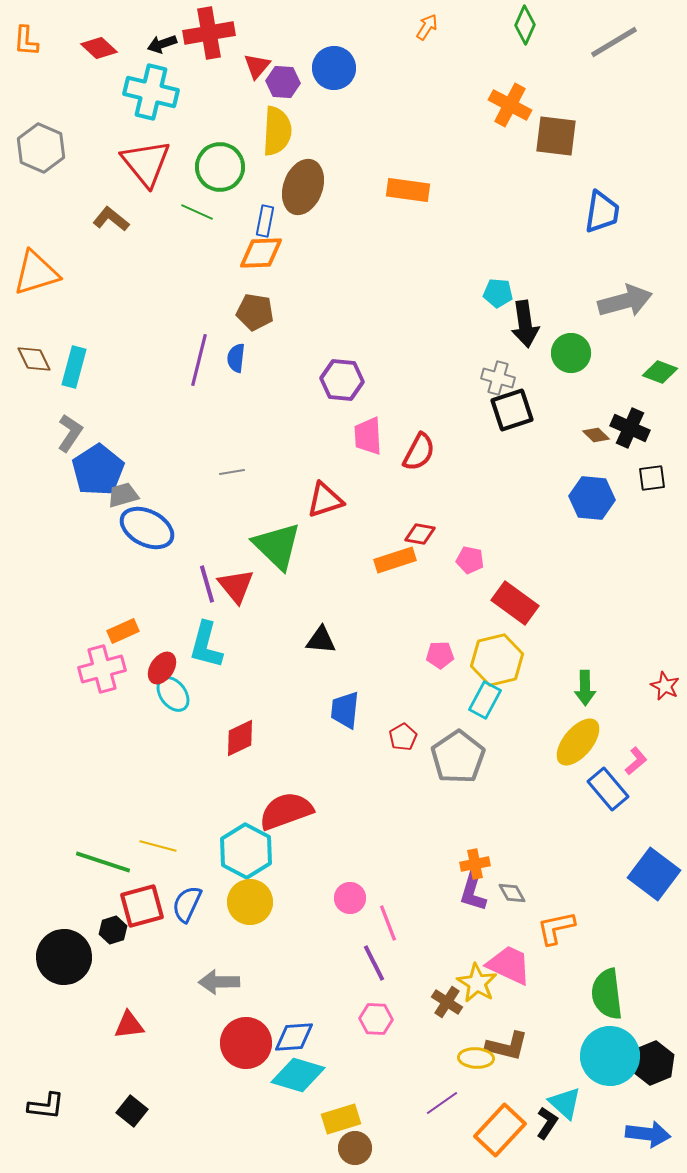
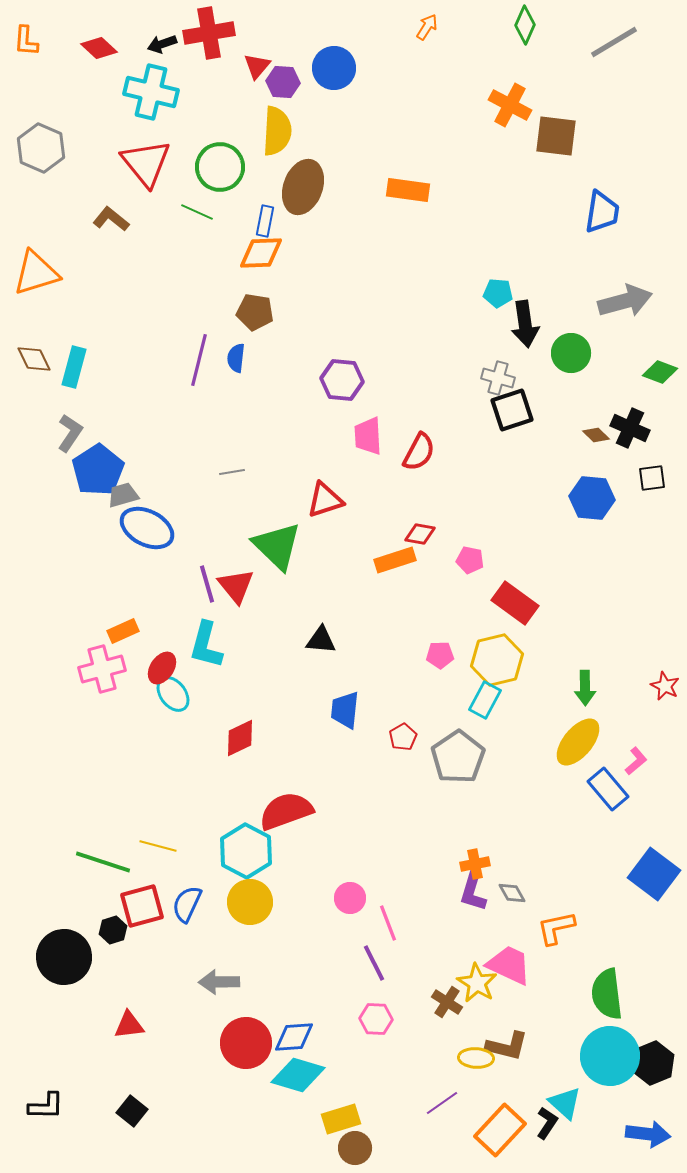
black L-shape at (46, 1106): rotated 6 degrees counterclockwise
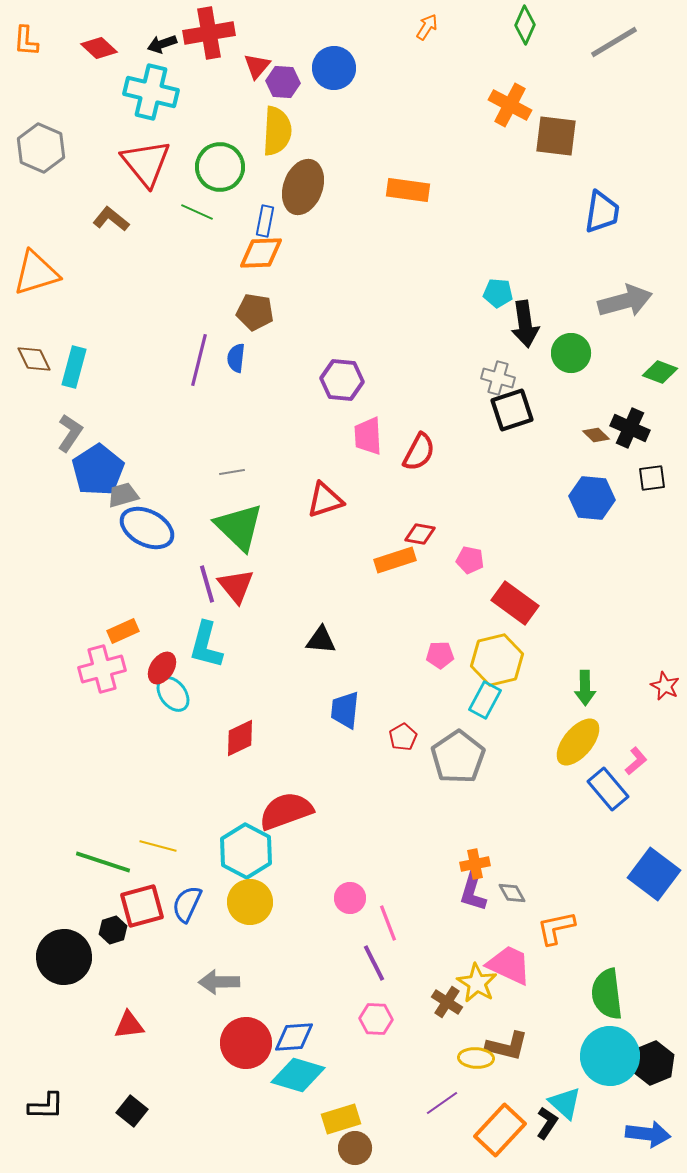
green triangle at (277, 546): moved 38 px left, 19 px up
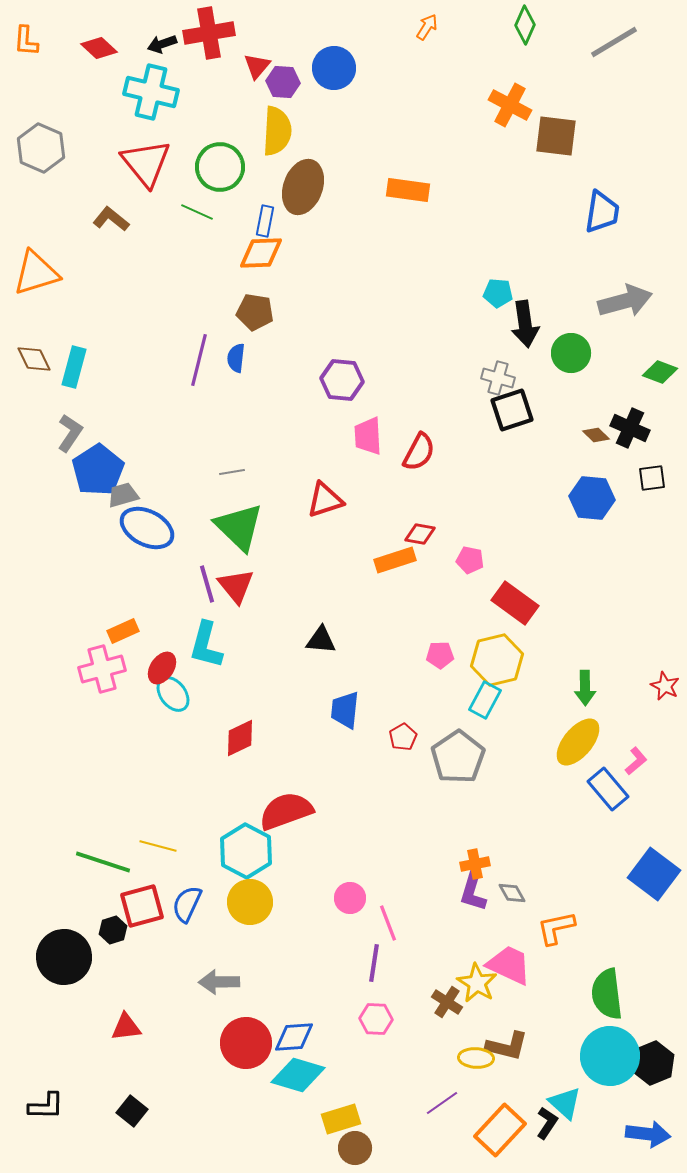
purple line at (374, 963): rotated 36 degrees clockwise
red triangle at (129, 1025): moved 3 px left, 2 px down
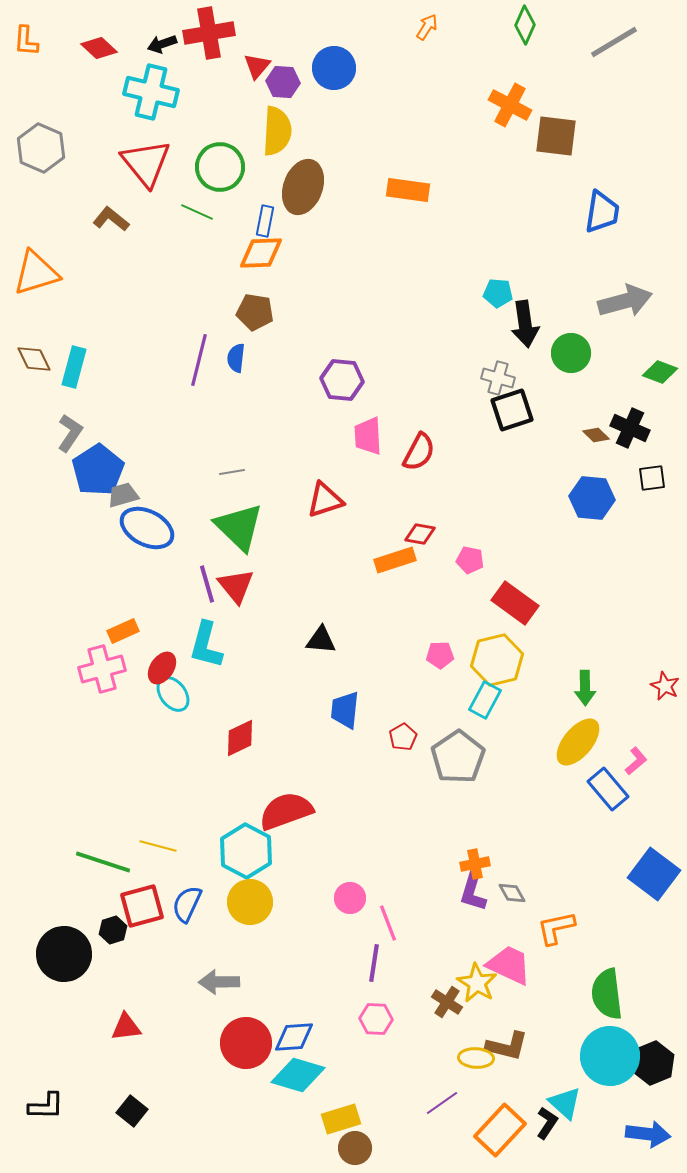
black circle at (64, 957): moved 3 px up
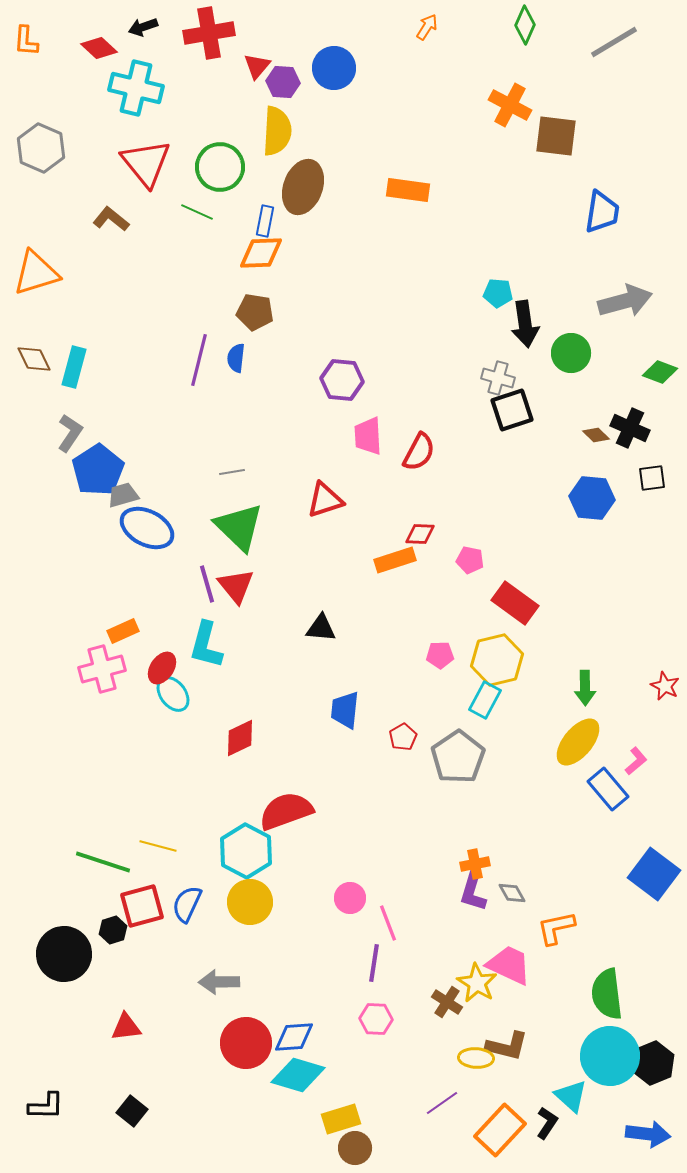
black arrow at (162, 44): moved 19 px left, 17 px up
cyan cross at (151, 92): moved 15 px left, 4 px up
red diamond at (420, 534): rotated 8 degrees counterclockwise
black triangle at (321, 640): moved 12 px up
cyan triangle at (565, 1103): moved 6 px right, 7 px up
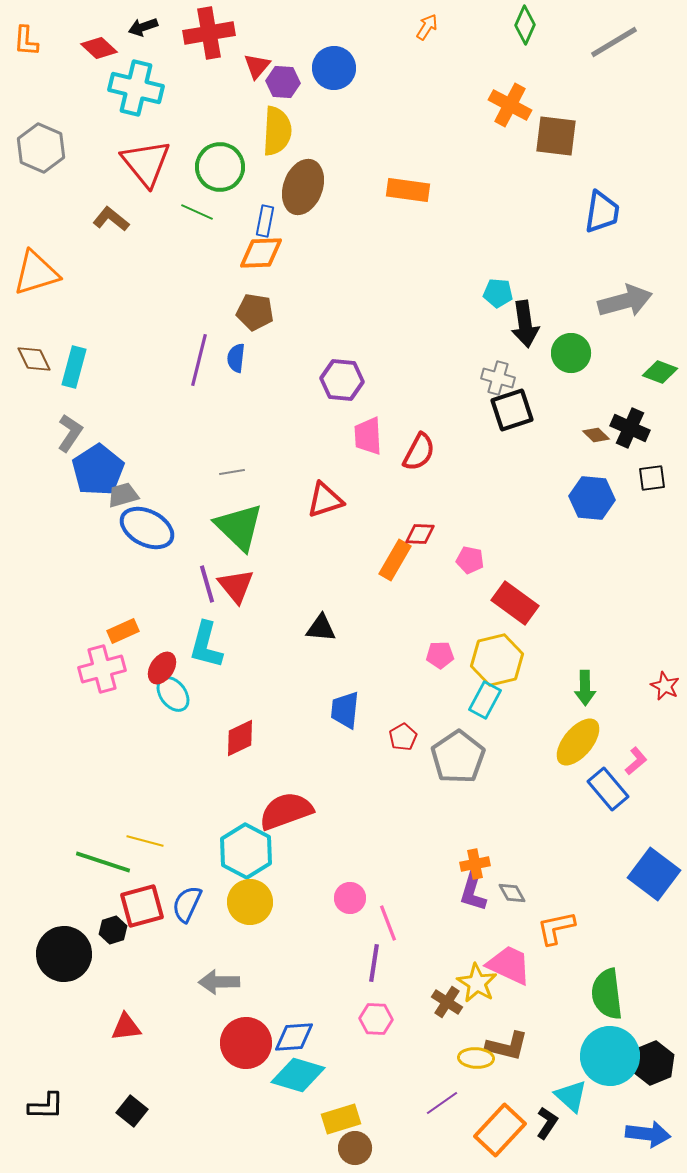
orange rectangle at (395, 560): rotated 42 degrees counterclockwise
yellow line at (158, 846): moved 13 px left, 5 px up
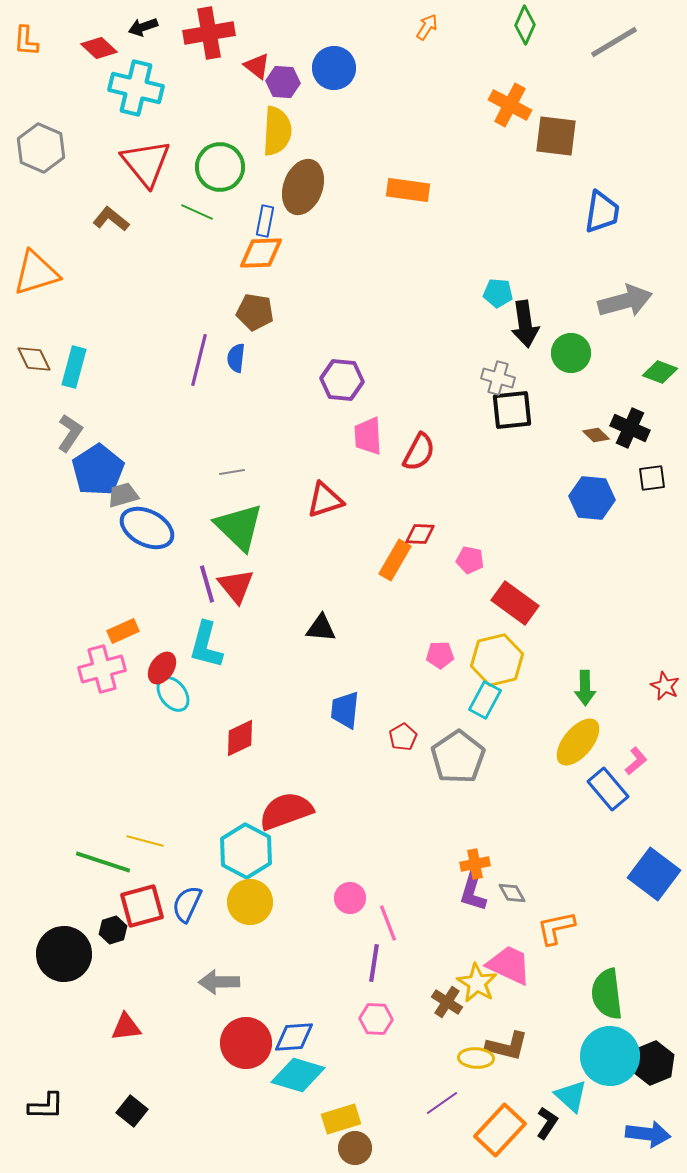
red triangle at (257, 66): rotated 32 degrees counterclockwise
black square at (512, 410): rotated 12 degrees clockwise
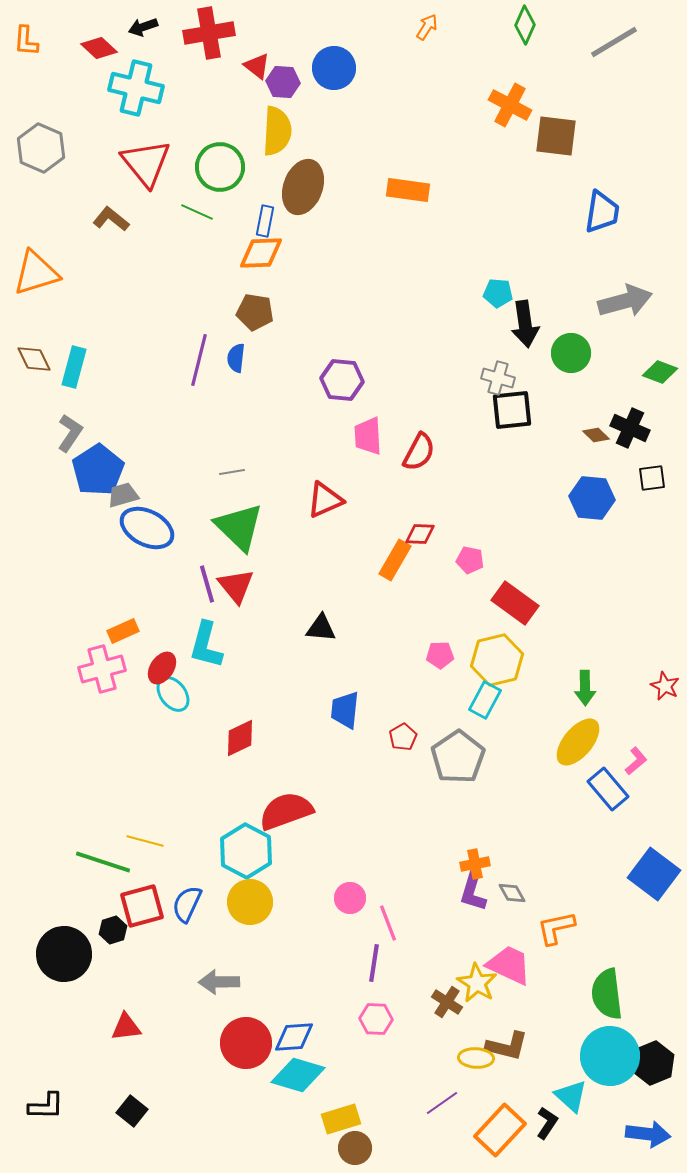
red triangle at (325, 500): rotated 6 degrees counterclockwise
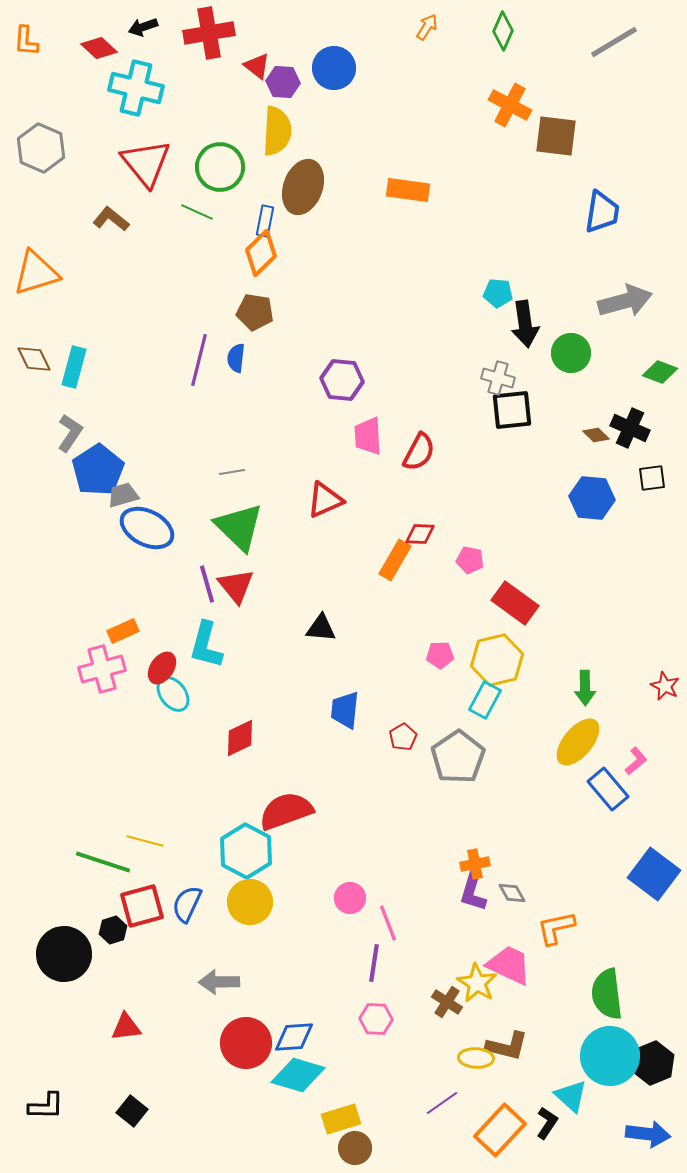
green diamond at (525, 25): moved 22 px left, 6 px down
orange diamond at (261, 253): rotated 42 degrees counterclockwise
